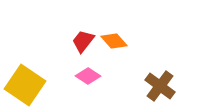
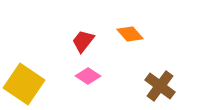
orange diamond: moved 16 px right, 7 px up
yellow square: moved 1 px left, 1 px up
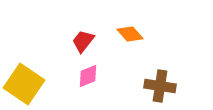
pink diamond: rotated 55 degrees counterclockwise
brown cross: rotated 28 degrees counterclockwise
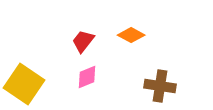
orange diamond: moved 1 px right, 1 px down; rotated 20 degrees counterclockwise
pink diamond: moved 1 px left, 1 px down
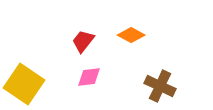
pink diamond: moved 2 px right; rotated 15 degrees clockwise
brown cross: rotated 16 degrees clockwise
